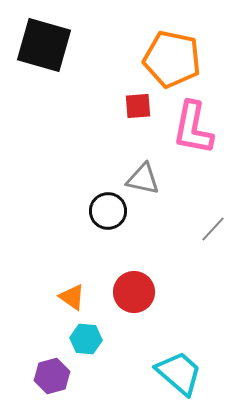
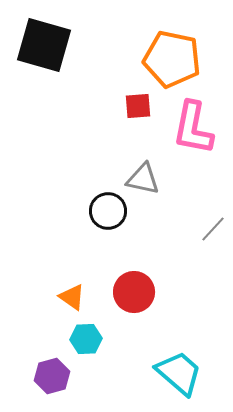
cyan hexagon: rotated 8 degrees counterclockwise
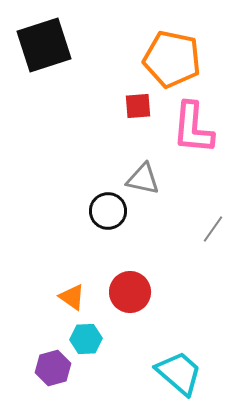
black square: rotated 34 degrees counterclockwise
pink L-shape: rotated 6 degrees counterclockwise
gray line: rotated 8 degrees counterclockwise
red circle: moved 4 px left
purple hexagon: moved 1 px right, 8 px up
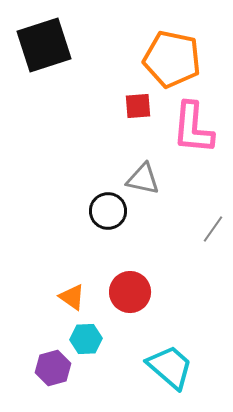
cyan trapezoid: moved 9 px left, 6 px up
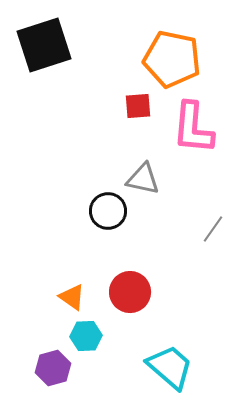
cyan hexagon: moved 3 px up
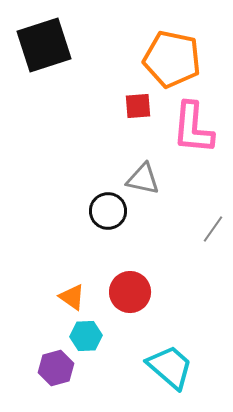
purple hexagon: moved 3 px right
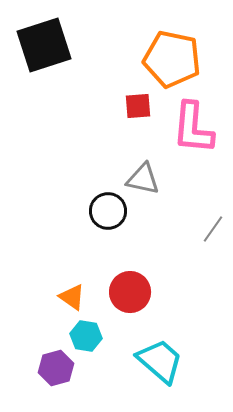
cyan hexagon: rotated 12 degrees clockwise
cyan trapezoid: moved 10 px left, 6 px up
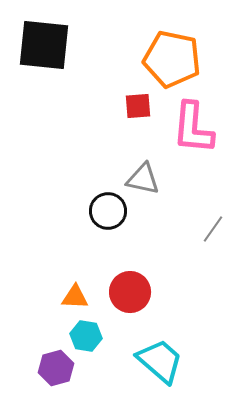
black square: rotated 24 degrees clockwise
orange triangle: moved 3 px right; rotated 32 degrees counterclockwise
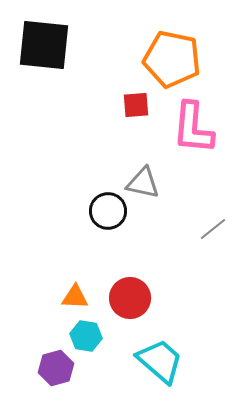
red square: moved 2 px left, 1 px up
gray triangle: moved 4 px down
gray line: rotated 16 degrees clockwise
red circle: moved 6 px down
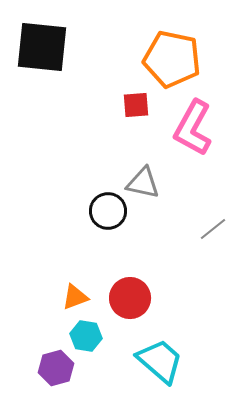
black square: moved 2 px left, 2 px down
pink L-shape: rotated 24 degrees clockwise
orange triangle: rotated 24 degrees counterclockwise
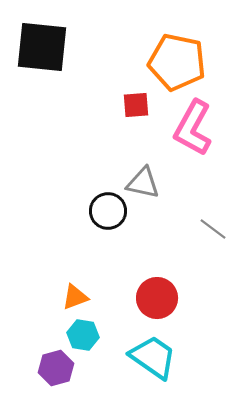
orange pentagon: moved 5 px right, 3 px down
gray line: rotated 76 degrees clockwise
red circle: moved 27 px right
cyan hexagon: moved 3 px left, 1 px up
cyan trapezoid: moved 7 px left, 4 px up; rotated 6 degrees counterclockwise
